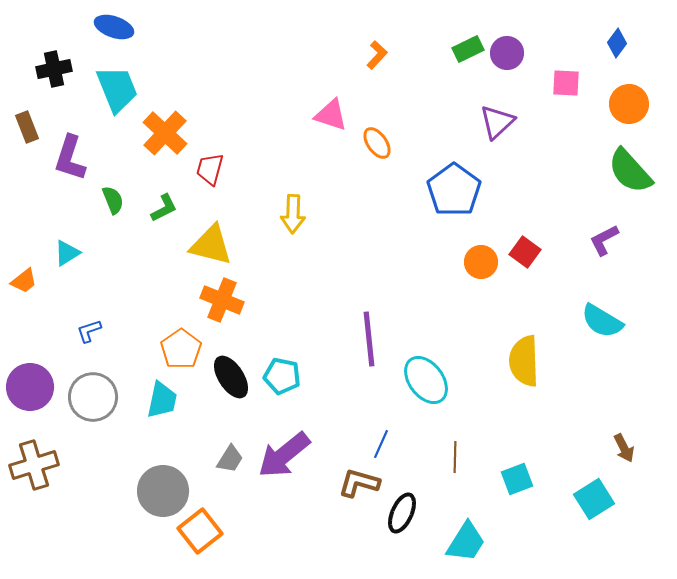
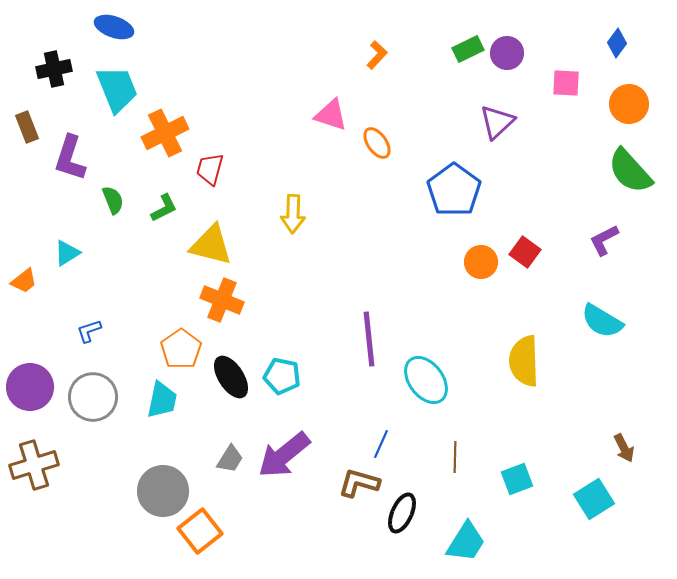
orange cross at (165, 133): rotated 21 degrees clockwise
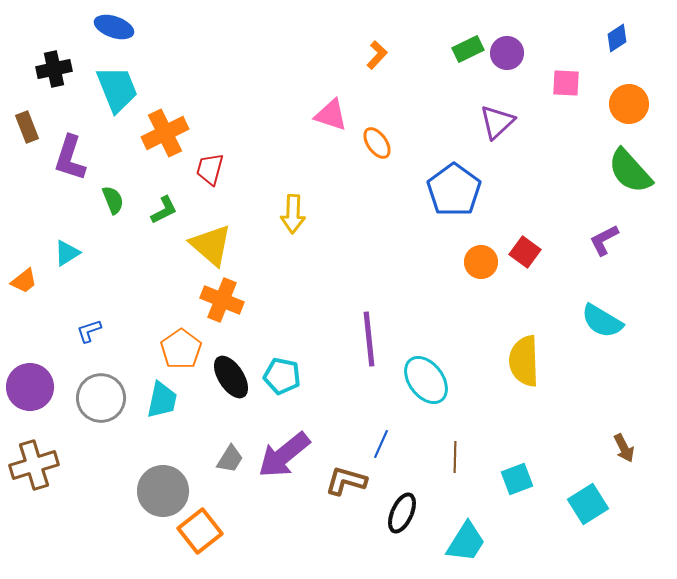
blue diamond at (617, 43): moved 5 px up; rotated 20 degrees clockwise
green L-shape at (164, 208): moved 2 px down
yellow triangle at (211, 245): rotated 27 degrees clockwise
gray circle at (93, 397): moved 8 px right, 1 px down
brown L-shape at (359, 483): moved 13 px left, 2 px up
cyan square at (594, 499): moved 6 px left, 5 px down
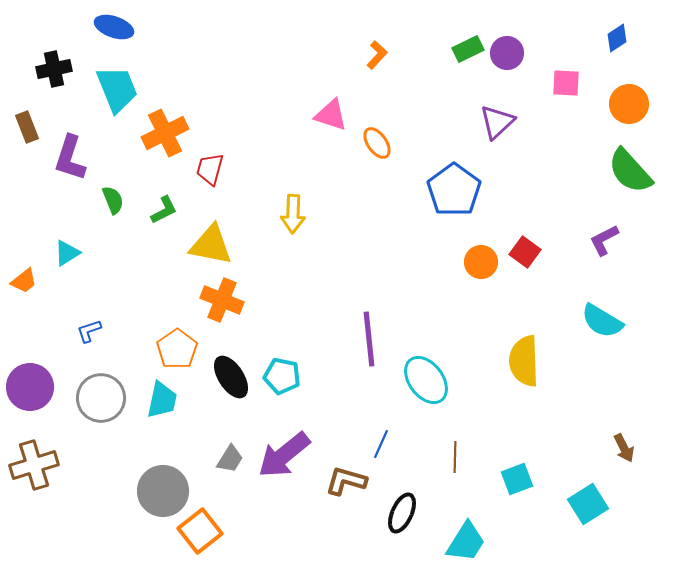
yellow triangle at (211, 245): rotated 30 degrees counterclockwise
orange pentagon at (181, 349): moved 4 px left
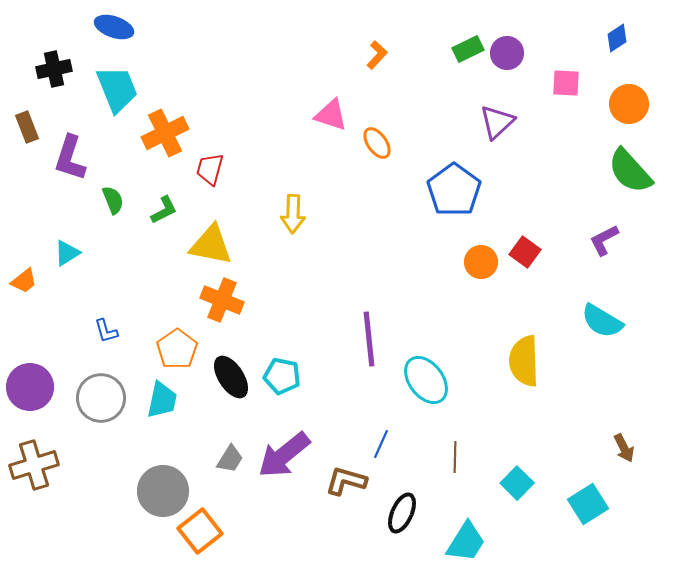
blue L-shape at (89, 331): moved 17 px right; rotated 88 degrees counterclockwise
cyan square at (517, 479): moved 4 px down; rotated 24 degrees counterclockwise
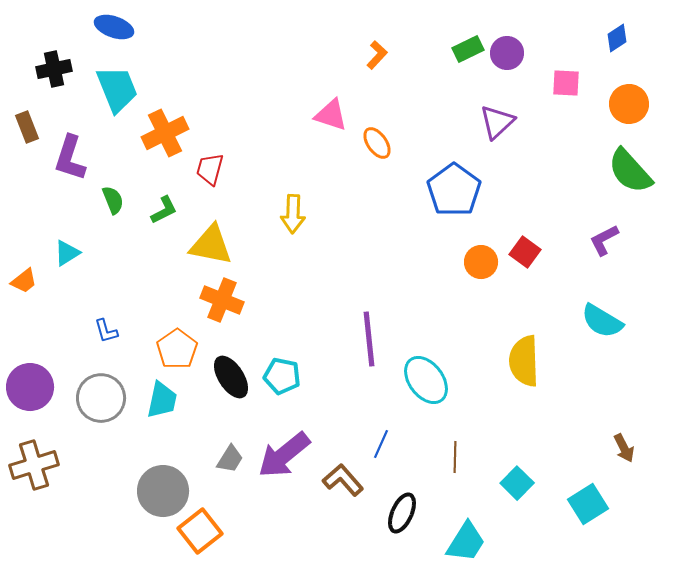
brown L-shape at (346, 481): moved 3 px left, 1 px up; rotated 33 degrees clockwise
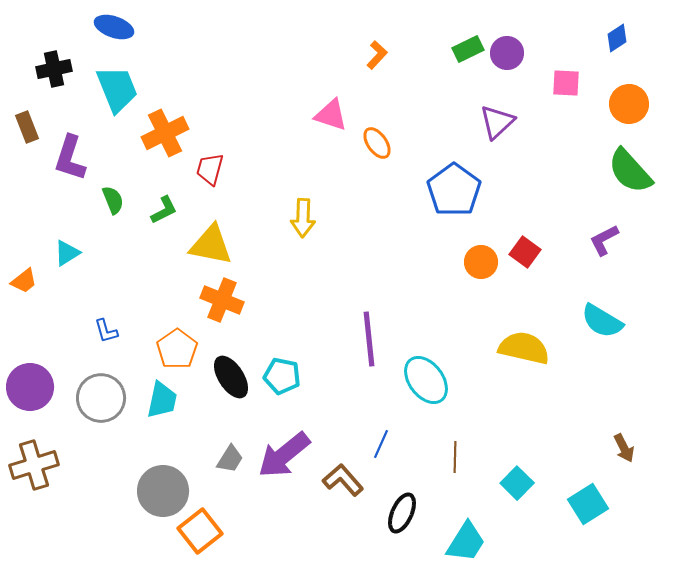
yellow arrow at (293, 214): moved 10 px right, 4 px down
yellow semicircle at (524, 361): moved 13 px up; rotated 105 degrees clockwise
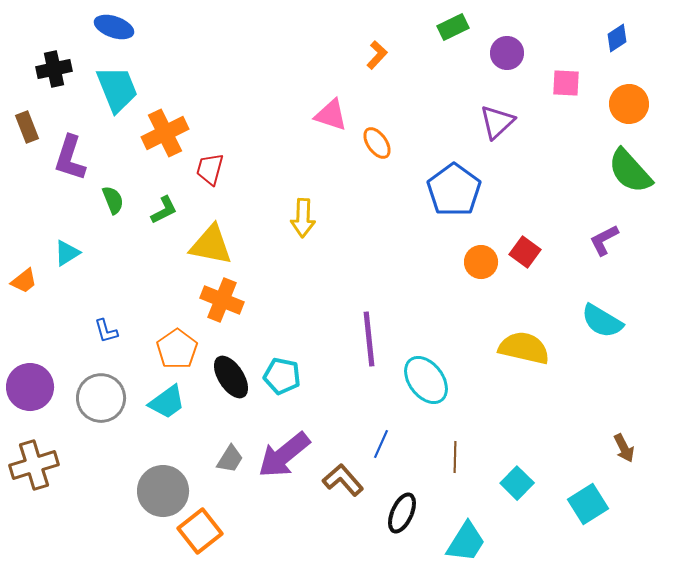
green rectangle at (468, 49): moved 15 px left, 22 px up
cyan trapezoid at (162, 400): moved 5 px right, 2 px down; rotated 42 degrees clockwise
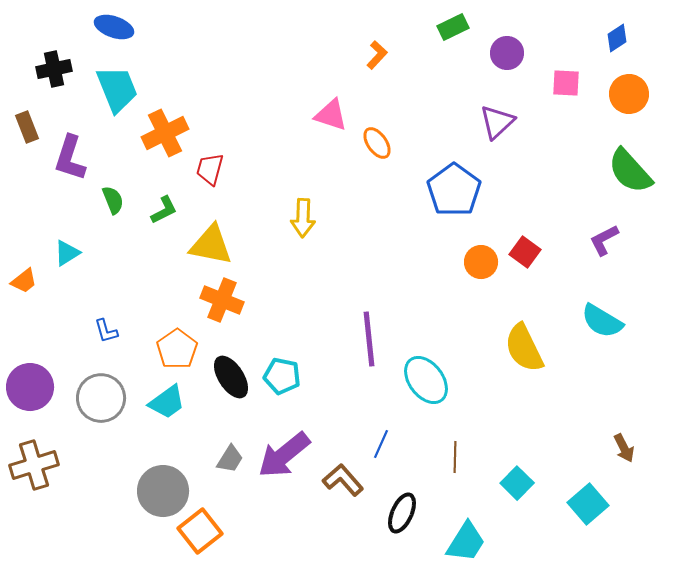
orange circle at (629, 104): moved 10 px up
yellow semicircle at (524, 348): rotated 129 degrees counterclockwise
cyan square at (588, 504): rotated 9 degrees counterclockwise
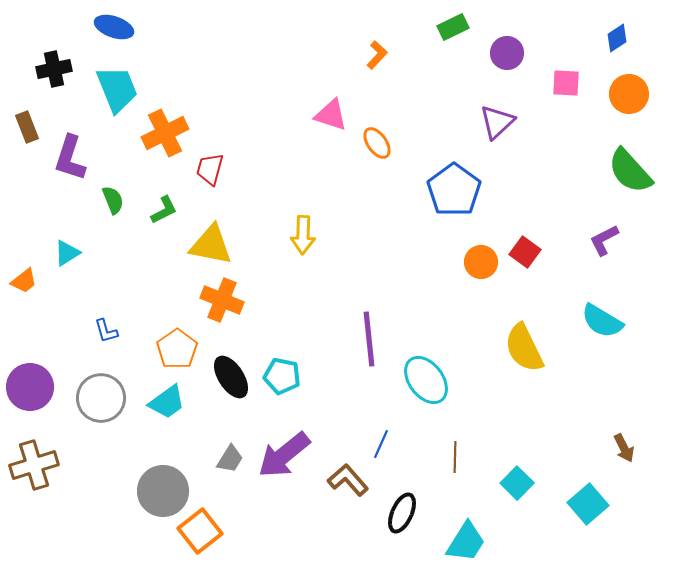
yellow arrow at (303, 218): moved 17 px down
brown L-shape at (343, 480): moved 5 px right
